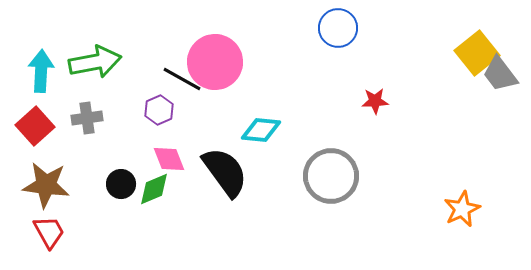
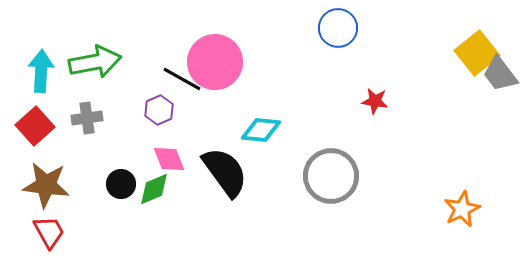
red star: rotated 12 degrees clockwise
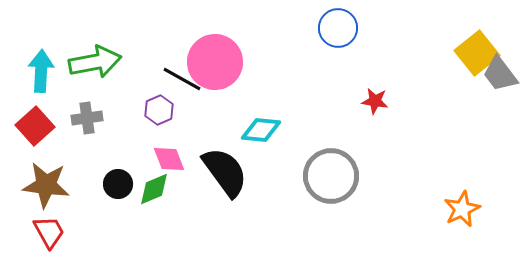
black circle: moved 3 px left
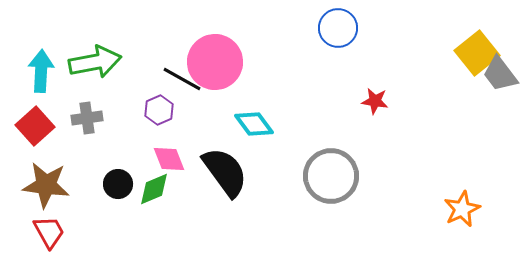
cyan diamond: moved 7 px left, 6 px up; rotated 48 degrees clockwise
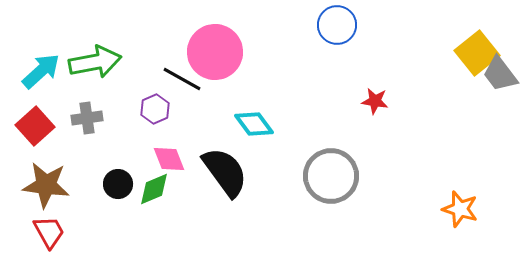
blue circle: moved 1 px left, 3 px up
pink circle: moved 10 px up
cyan arrow: rotated 45 degrees clockwise
purple hexagon: moved 4 px left, 1 px up
orange star: moved 2 px left; rotated 30 degrees counterclockwise
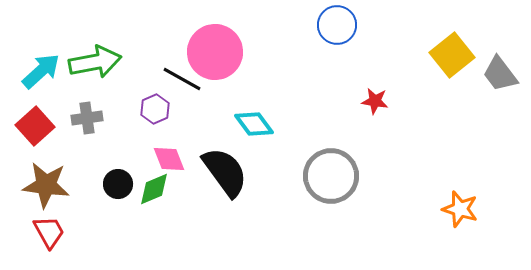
yellow square: moved 25 px left, 2 px down
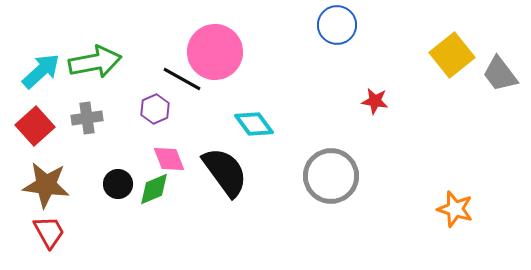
orange star: moved 5 px left
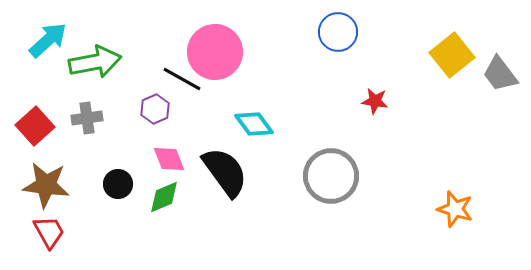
blue circle: moved 1 px right, 7 px down
cyan arrow: moved 7 px right, 31 px up
green diamond: moved 10 px right, 8 px down
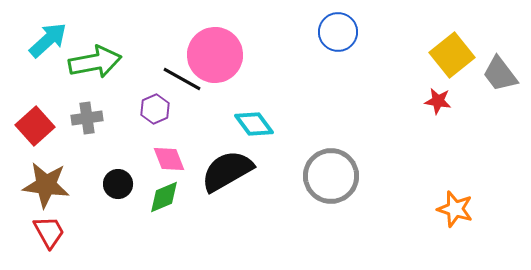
pink circle: moved 3 px down
red star: moved 63 px right
black semicircle: moved 2 px right, 1 px up; rotated 84 degrees counterclockwise
